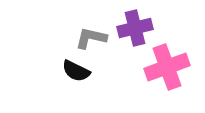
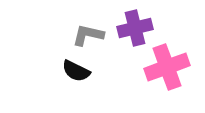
gray L-shape: moved 3 px left, 3 px up
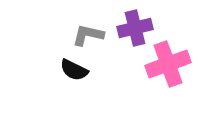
pink cross: moved 1 px right, 3 px up
black semicircle: moved 2 px left, 1 px up
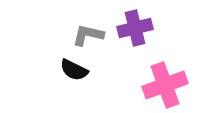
pink cross: moved 3 px left, 21 px down
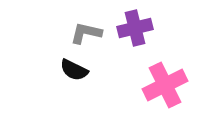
gray L-shape: moved 2 px left, 2 px up
pink cross: rotated 6 degrees counterclockwise
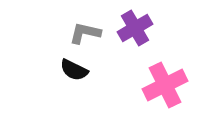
purple cross: rotated 16 degrees counterclockwise
gray L-shape: moved 1 px left
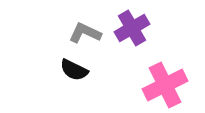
purple cross: moved 3 px left
gray L-shape: rotated 12 degrees clockwise
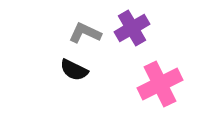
pink cross: moved 5 px left, 1 px up
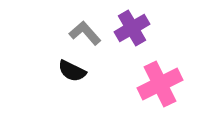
gray L-shape: rotated 24 degrees clockwise
black semicircle: moved 2 px left, 1 px down
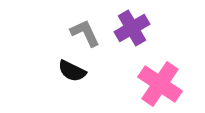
gray L-shape: rotated 16 degrees clockwise
pink cross: rotated 30 degrees counterclockwise
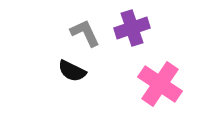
purple cross: rotated 12 degrees clockwise
